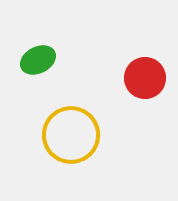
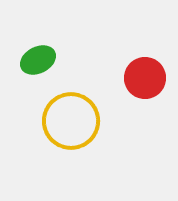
yellow circle: moved 14 px up
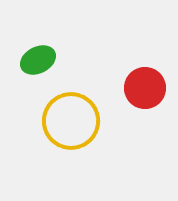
red circle: moved 10 px down
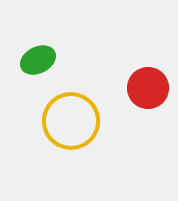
red circle: moved 3 px right
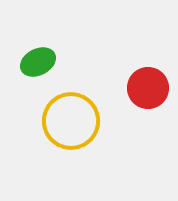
green ellipse: moved 2 px down
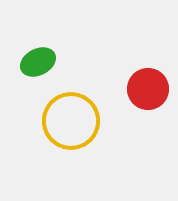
red circle: moved 1 px down
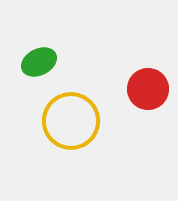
green ellipse: moved 1 px right
